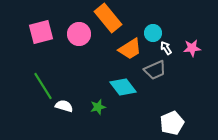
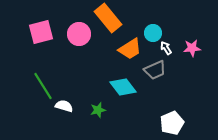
green star: moved 3 px down
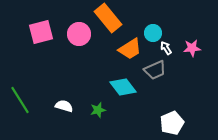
green line: moved 23 px left, 14 px down
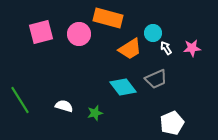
orange rectangle: rotated 36 degrees counterclockwise
gray trapezoid: moved 1 px right, 9 px down
green star: moved 3 px left, 3 px down
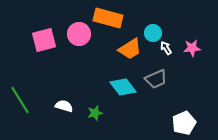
pink square: moved 3 px right, 8 px down
white pentagon: moved 12 px right
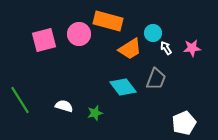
orange rectangle: moved 3 px down
gray trapezoid: rotated 45 degrees counterclockwise
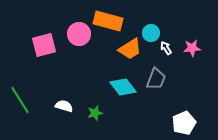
cyan circle: moved 2 px left
pink square: moved 5 px down
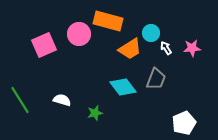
pink square: rotated 10 degrees counterclockwise
white semicircle: moved 2 px left, 6 px up
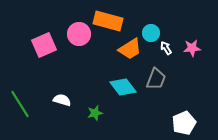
green line: moved 4 px down
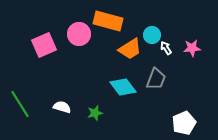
cyan circle: moved 1 px right, 2 px down
white semicircle: moved 7 px down
